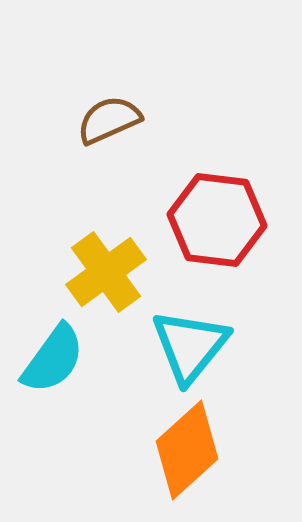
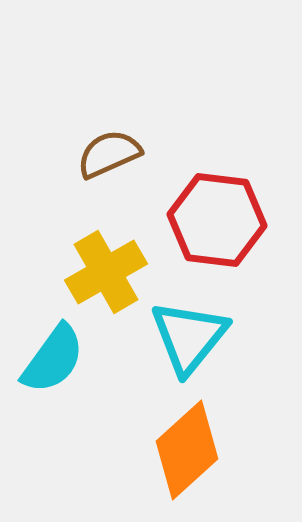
brown semicircle: moved 34 px down
yellow cross: rotated 6 degrees clockwise
cyan triangle: moved 1 px left, 9 px up
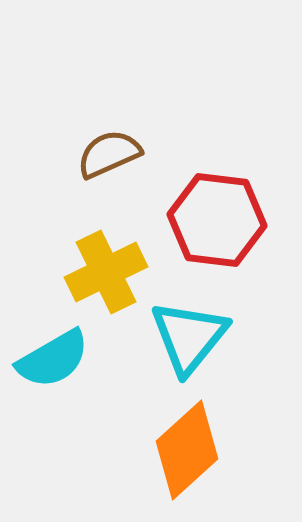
yellow cross: rotated 4 degrees clockwise
cyan semicircle: rotated 24 degrees clockwise
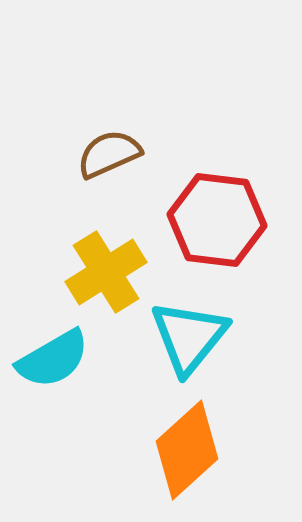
yellow cross: rotated 6 degrees counterclockwise
